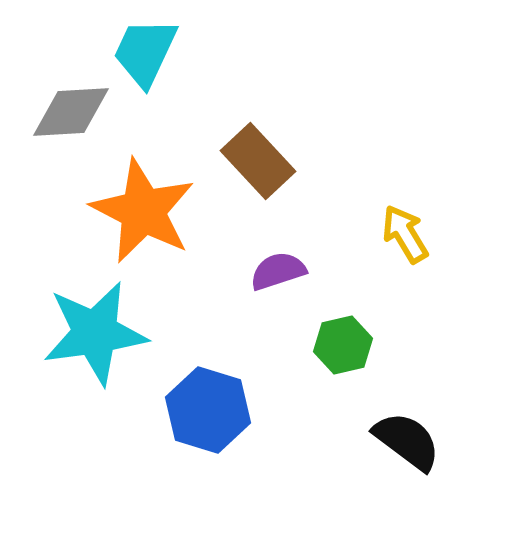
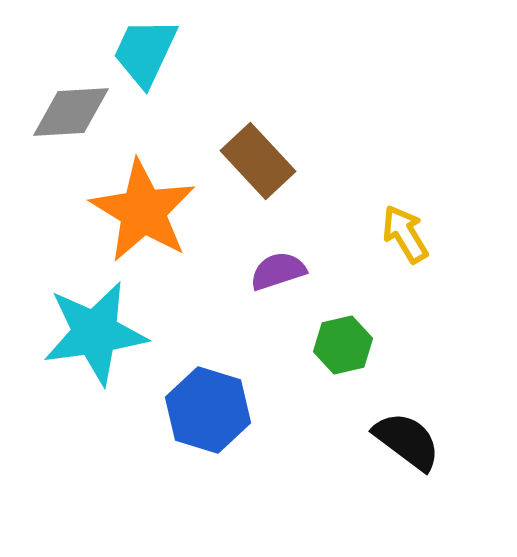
orange star: rotated 4 degrees clockwise
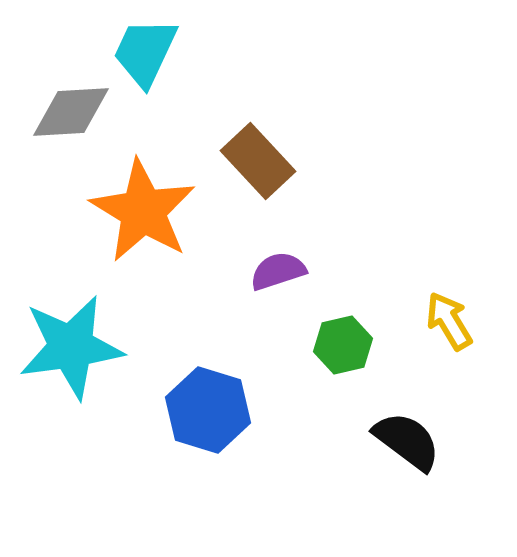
yellow arrow: moved 44 px right, 87 px down
cyan star: moved 24 px left, 14 px down
